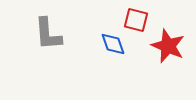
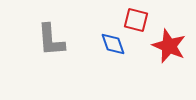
gray L-shape: moved 3 px right, 6 px down
red star: moved 1 px right
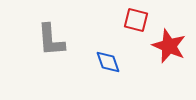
blue diamond: moved 5 px left, 18 px down
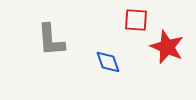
red square: rotated 10 degrees counterclockwise
red star: moved 2 px left, 1 px down
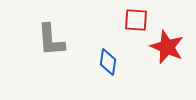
blue diamond: rotated 28 degrees clockwise
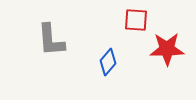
red star: moved 2 px down; rotated 24 degrees counterclockwise
blue diamond: rotated 32 degrees clockwise
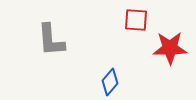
red star: moved 3 px right, 1 px up
blue diamond: moved 2 px right, 20 px down
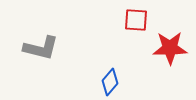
gray L-shape: moved 10 px left, 8 px down; rotated 72 degrees counterclockwise
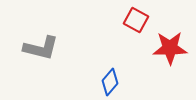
red square: rotated 25 degrees clockwise
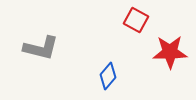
red star: moved 4 px down
blue diamond: moved 2 px left, 6 px up
